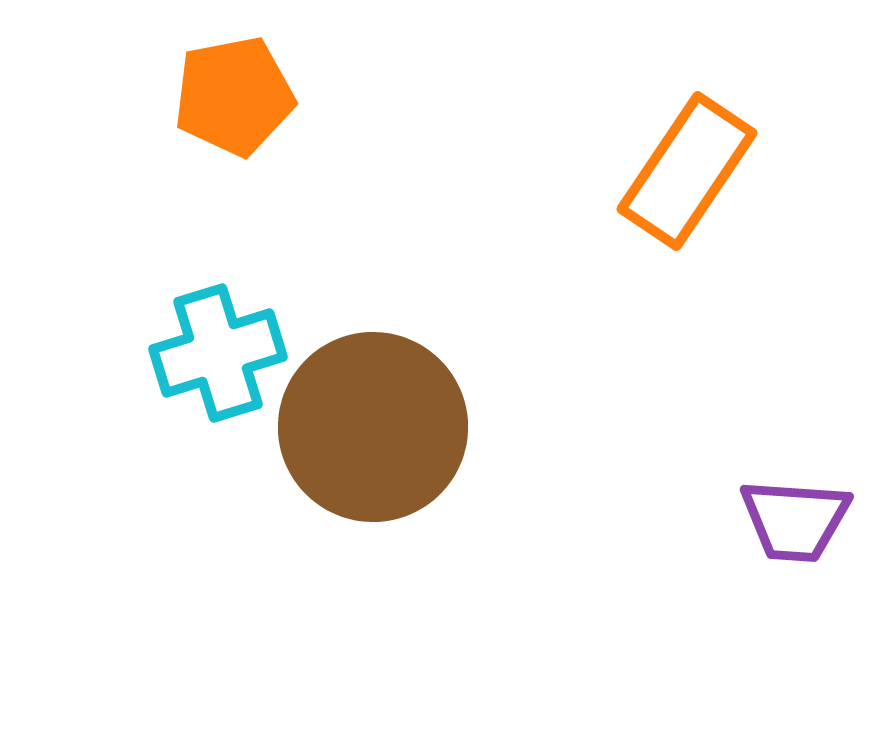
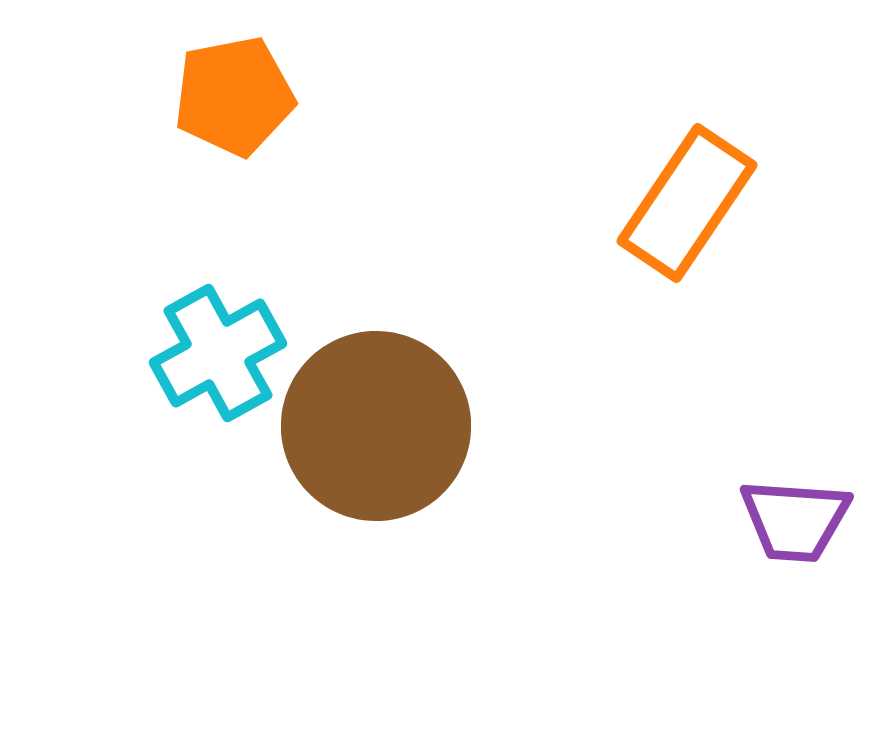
orange rectangle: moved 32 px down
cyan cross: rotated 12 degrees counterclockwise
brown circle: moved 3 px right, 1 px up
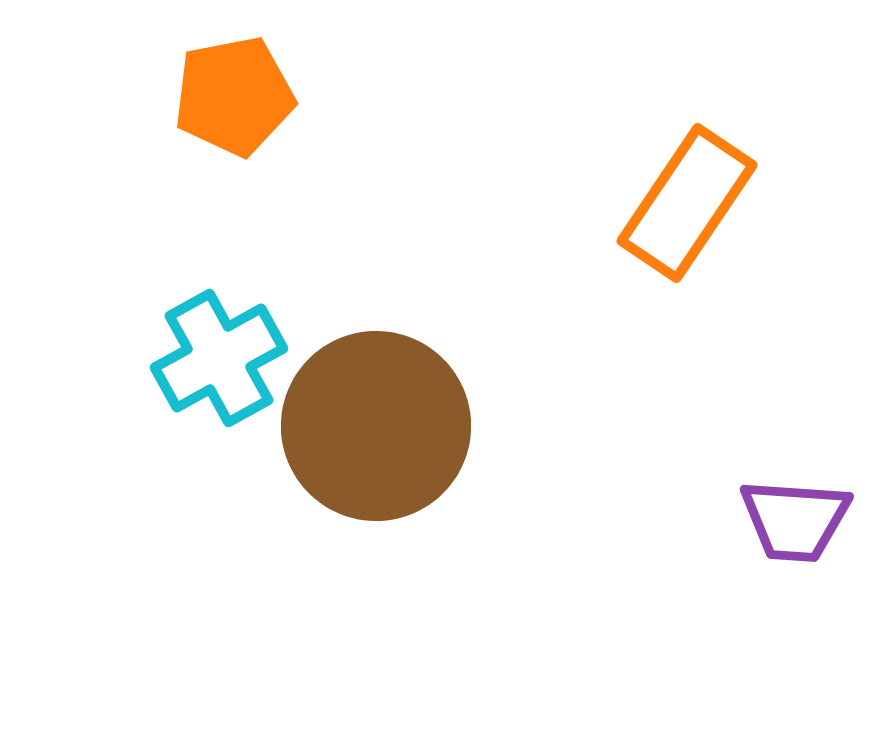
cyan cross: moved 1 px right, 5 px down
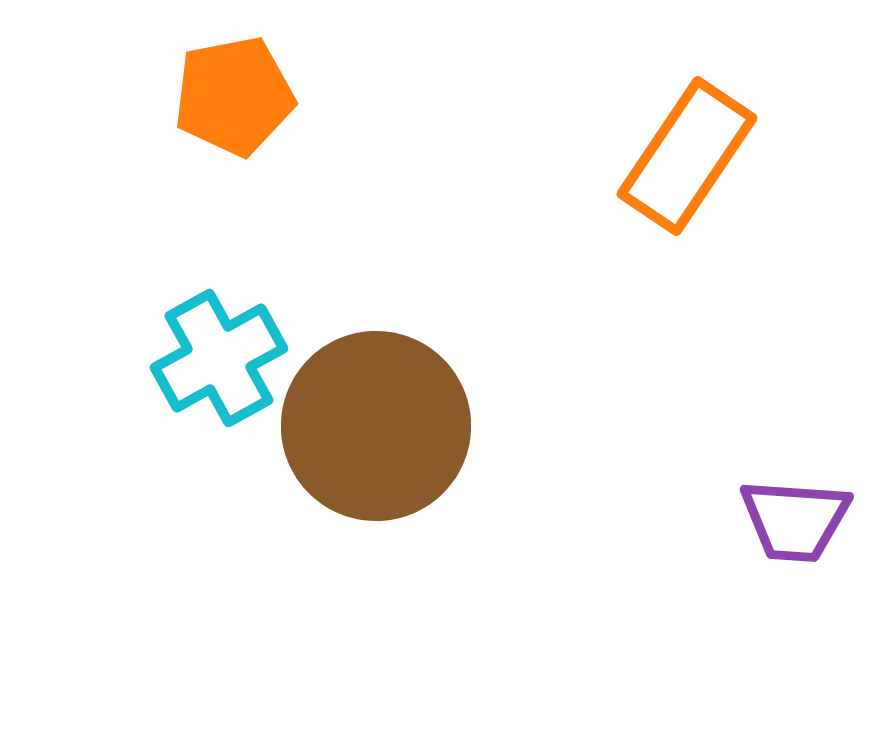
orange rectangle: moved 47 px up
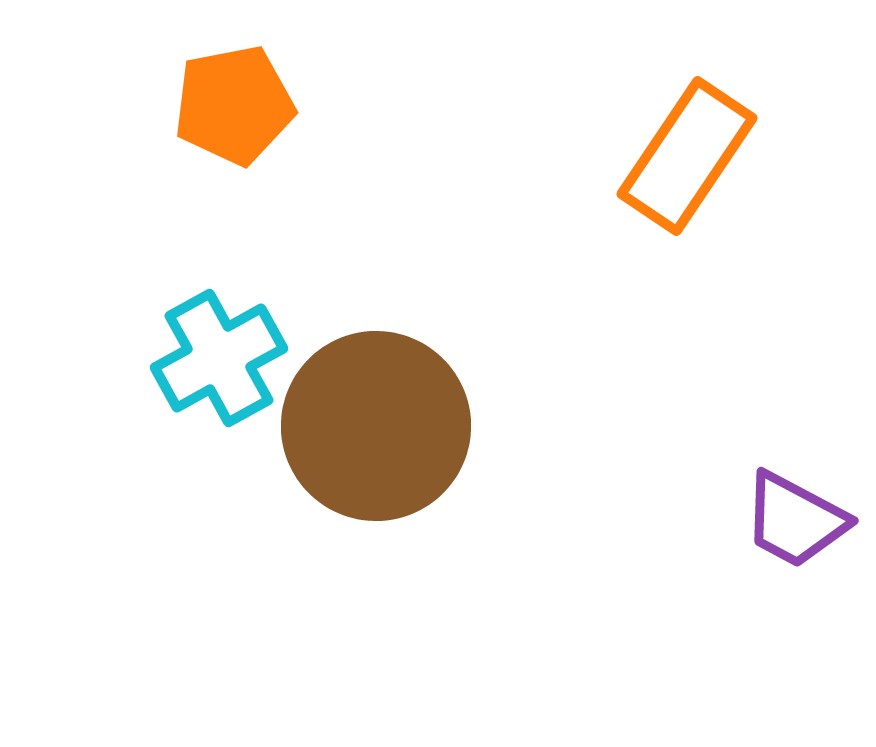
orange pentagon: moved 9 px down
purple trapezoid: rotated 24 degrees clockwise
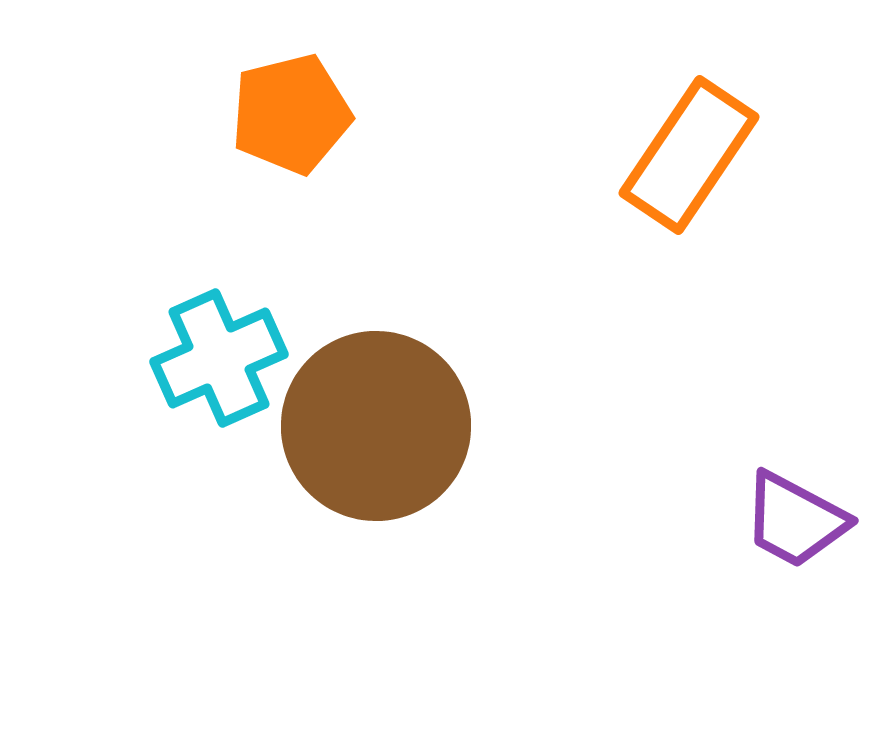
orange pentagon: moved 57 px right, 9 px down; rotated 3 degrees counterclockwise
orange rectangle: moved 2 px right, 1 px up
cyan cross: rotated 5 degrees clockwise
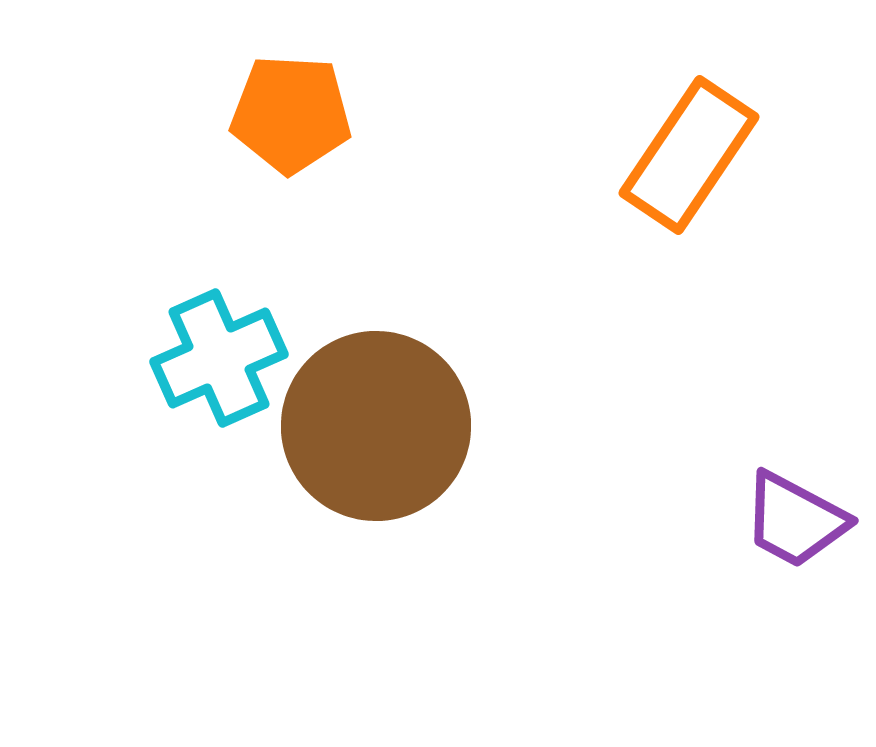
orange pentagon: rotated 17 degrees clockwise
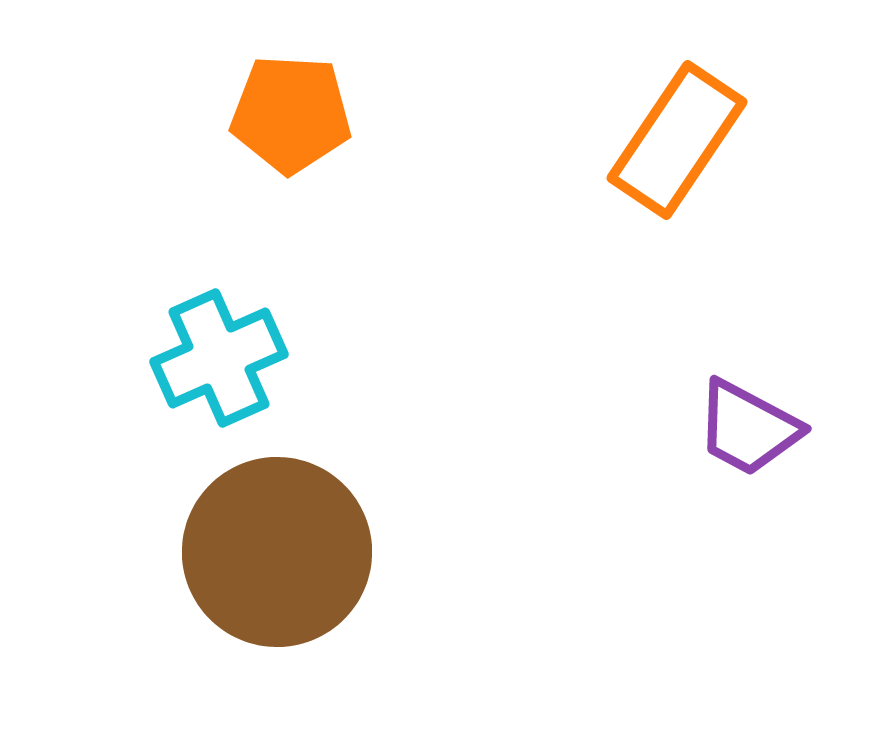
orange rectangle: moved 12 px left, 15 px up
brown circle: moved 99 px left, 126 px down
purple trapezoid: moved 47 px left, 92 px up
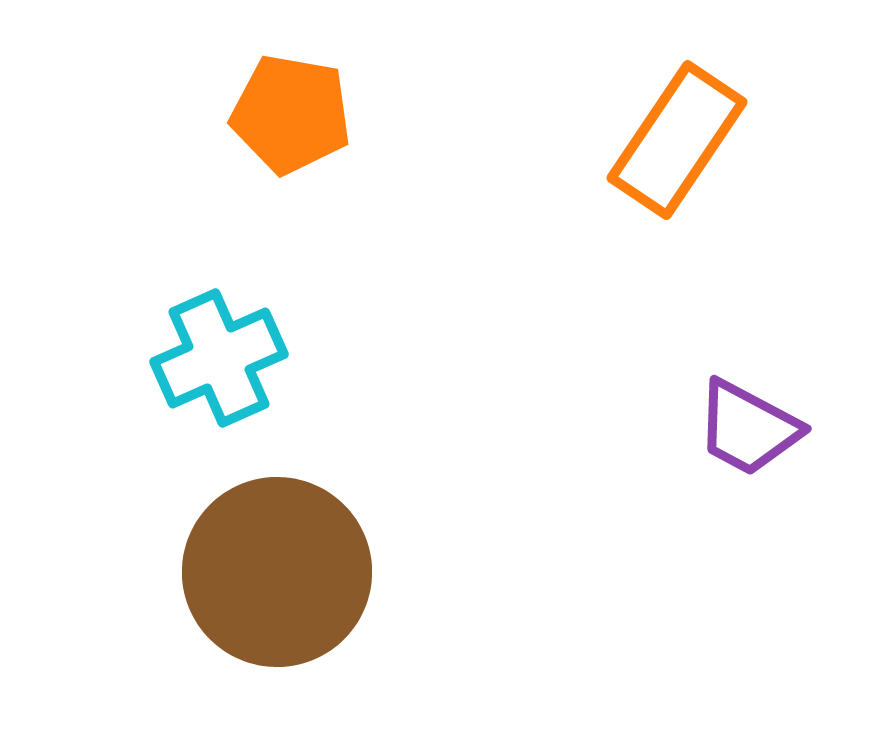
orange pentagon: rotated 7 degrees clockwise
brown circle: moved 20 px down
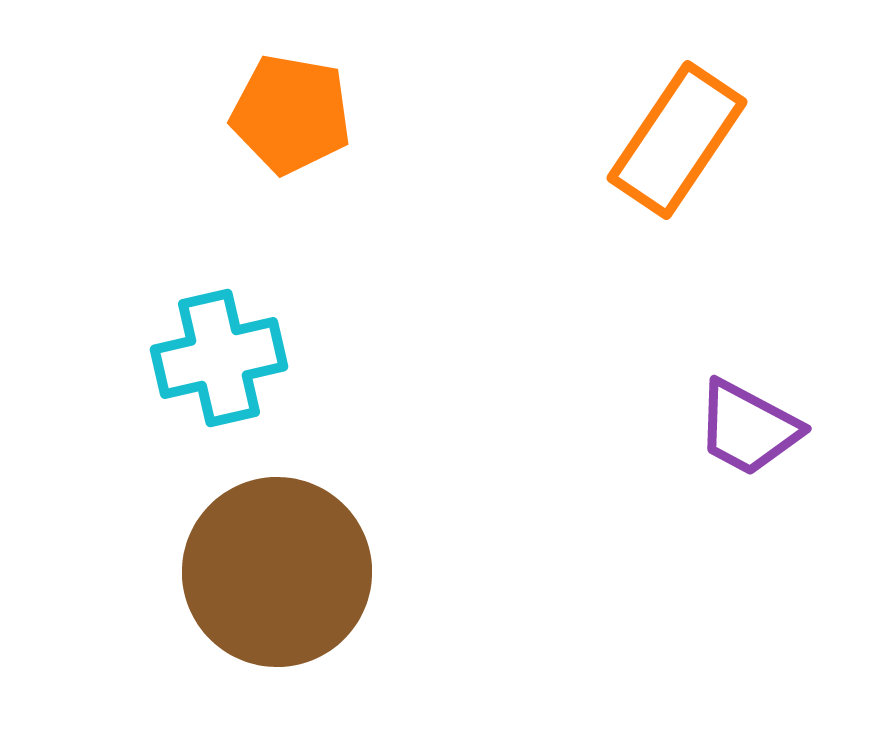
cyan cross: rotated 11 degrees clockwise
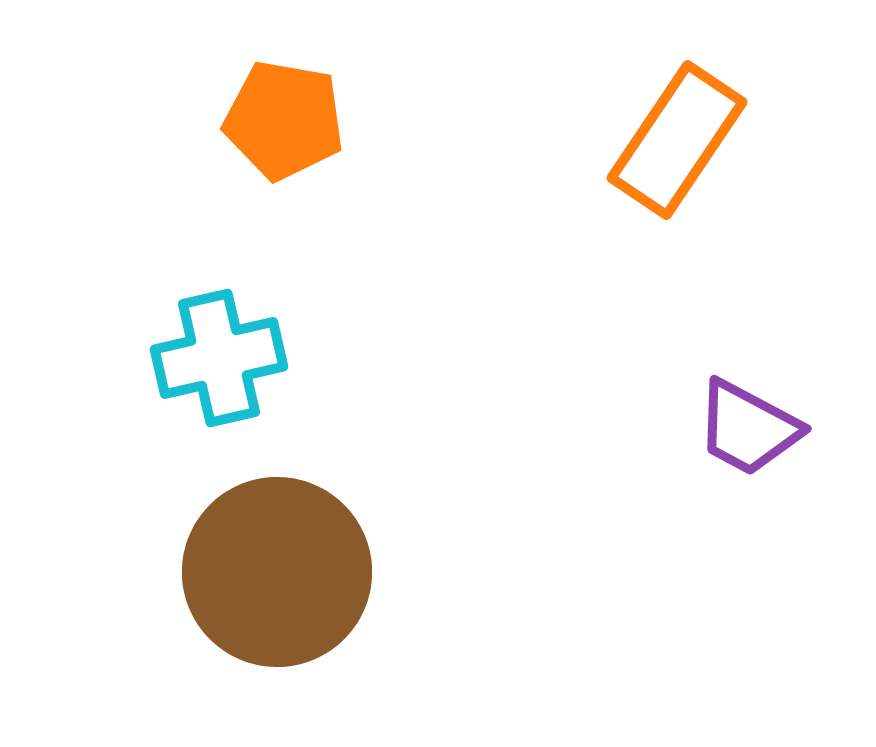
orange pentagon: moved 7 px left, 6 px down
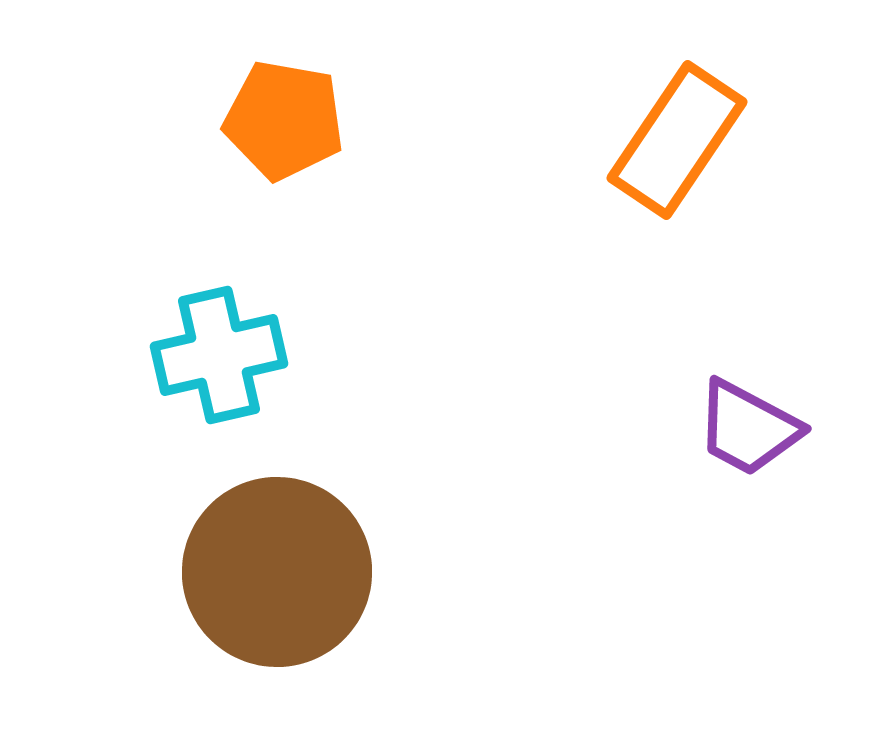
cyan cross: moved 3 px up
